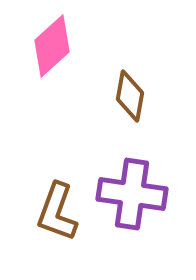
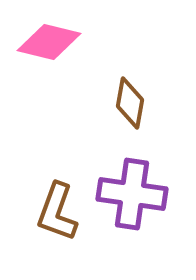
pink diamond: moved 3 px left, 4 px up; rotated 56 degrees clockwise
brown diamond: moved 7 px down
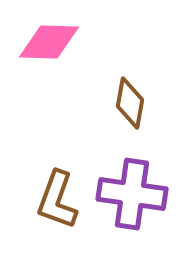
pink diamond: rotated 12 degrees counterclockwise
brown L-shape: moved 12 px up
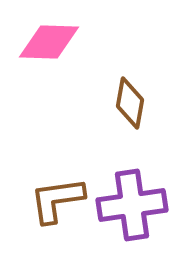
purple cross: moved 11 px down; rotated 16 degrees counterclockwise
brown L-shape: rotated 62 degrees clockwise
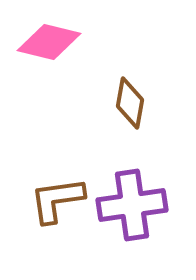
pink diamond: rotated 12 degrees clockwise
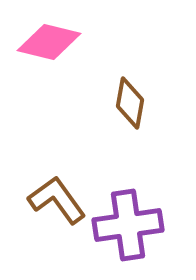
brown L-shape: rotated 62 degrees clockwise
purple cross: moved 4 px left, 20 px down
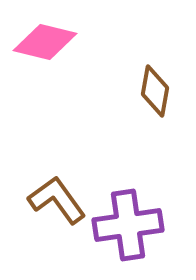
pink diamond: moved 4 px left
brown diamond: moved 25 px right, 12 px up
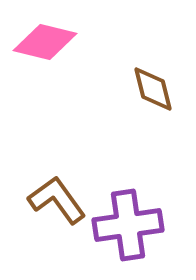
brown diamond: moved 2 px left, 2 px up; rotated 24 degrees counterclockwise
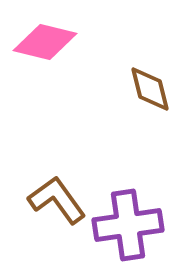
brown diamond: moved 3 px left
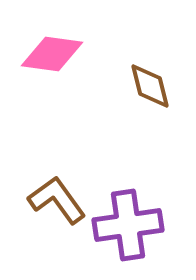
pink diamond: moved 7 px right, 12 px down; rotated 6 degrees counterclockwise
brown diamond: moved 3 px up
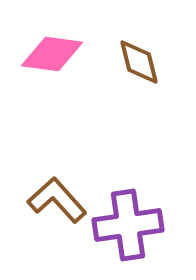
brown diamond: moved 11 px left, 24 px up
brown L-shape: rotated 6 degrees counterclockwise
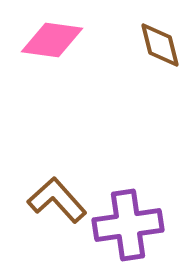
pink diamond: moved 14 px up
brown diamond: moved 21 px right, 17 px up
